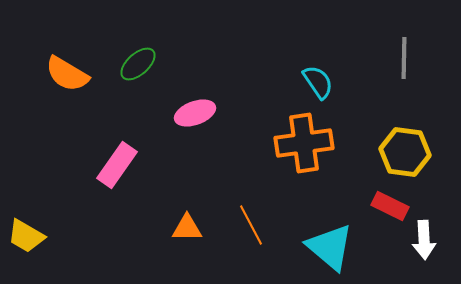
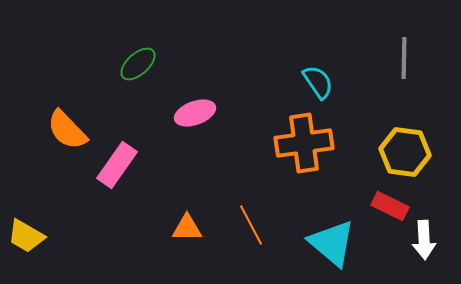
orange semicircle: moved 56 px down; rotated 15 degrees clockwise
cyan triangle: moved 2 px right, 4 px up
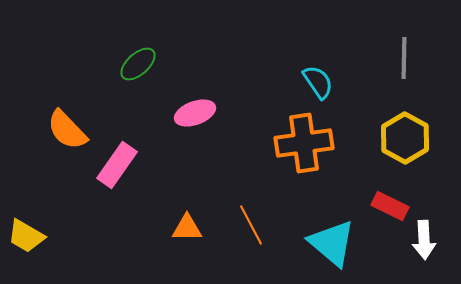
yellow hexagon: moved 14 px up; rotated 21 degrees clockwise
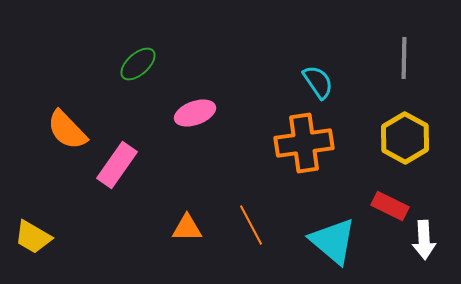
yellow trapezoid: moved 7 px right, 1 px down
cyan triangle: moved 1 px right, 2 px up
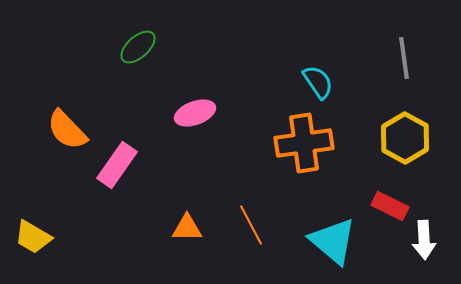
gray line: rotated 9 degrees counterclockwise
green ellipse: moved 17 px up
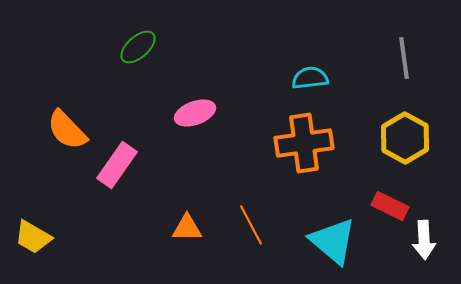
cyan semicircle: moved 8 px left, 4 px up; rotated 63 degrees counterclockwise
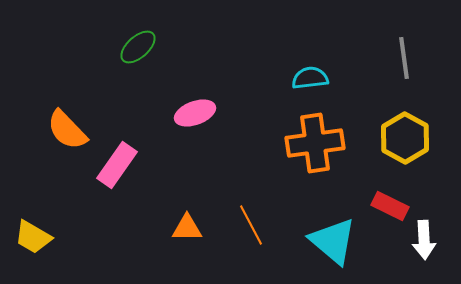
orange cross: moved 11 px right
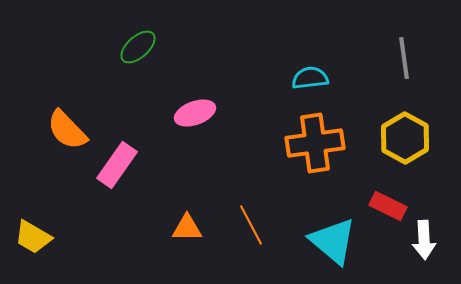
red rectangle: moved 2 px left
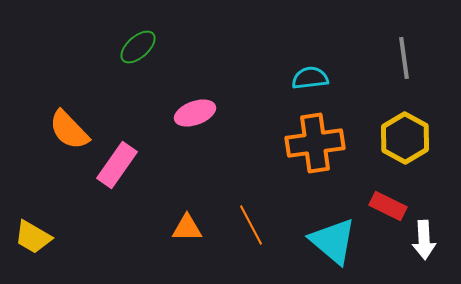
orange semicircle: moved 2 px right
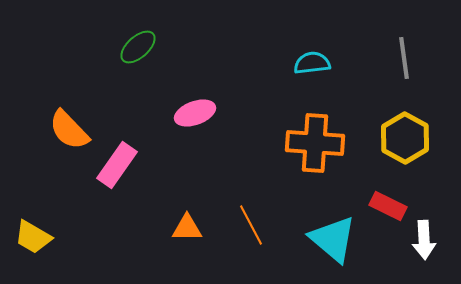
cyan semicircle: moved 2 px right, 15 px up
orange cross: rotated 12 degrees clockwise
cyan triangle: moved 2 px up
